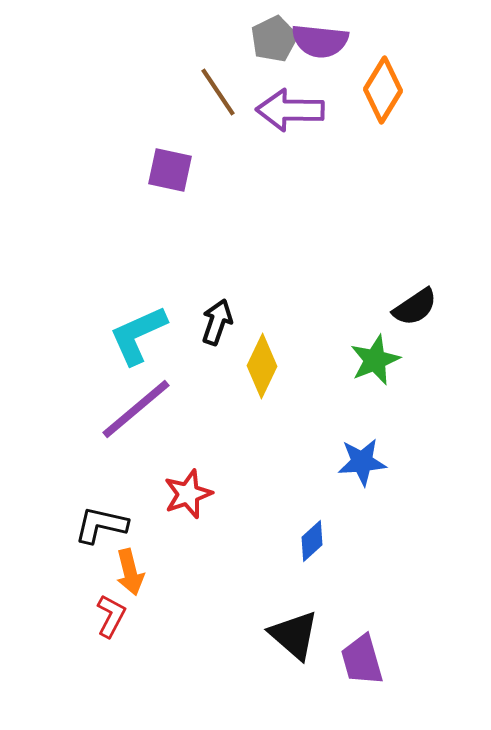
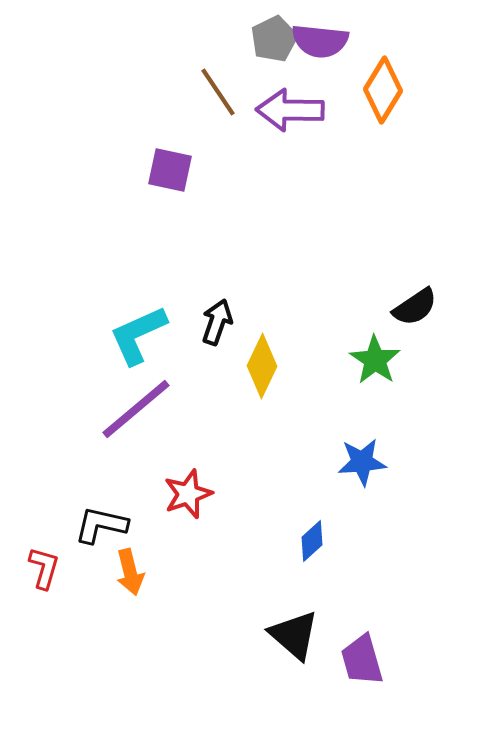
green star: rotated 15 degrees counterclockwise
red L-shape: moved 67 px left, 48 px up; rotated 12 degrees counterclockwise
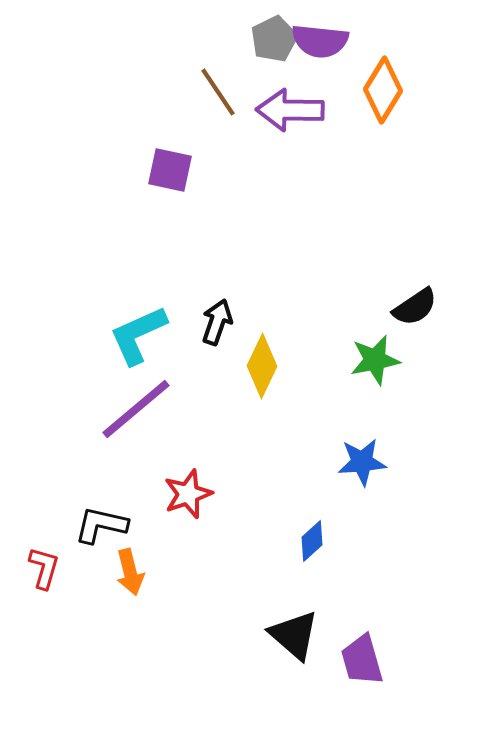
green star: rotated 27 degrees clockwise
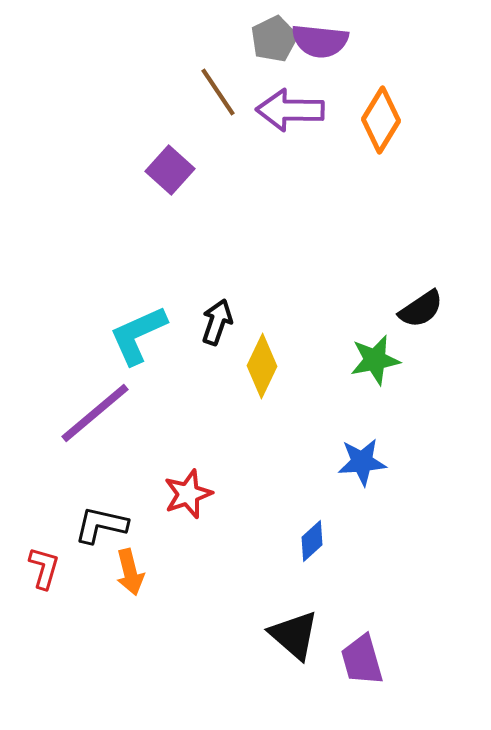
orange diamond: moved 2 px left, 30 px down
purple square: rotated 30 degrees clockwise
black semicircle: moved 6 px right, 2 px down
purple line: moved 41 px left, 4 px down
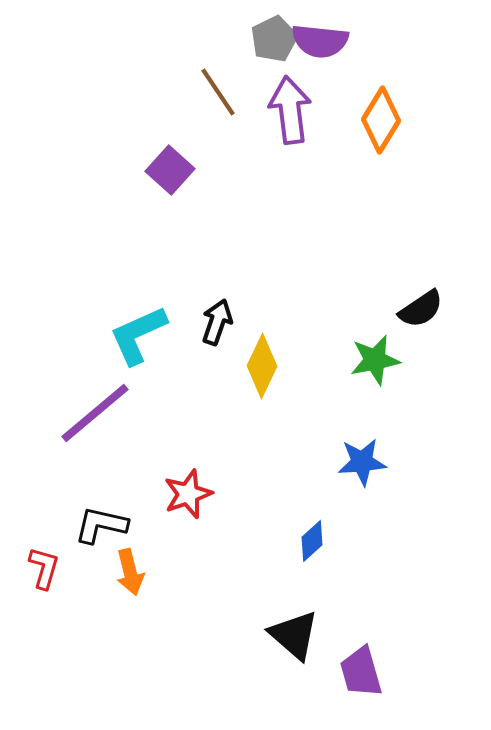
purple arrow: rotated 82 degrees clockwise
purple trapezoid: moved 1 px left, 12 px down
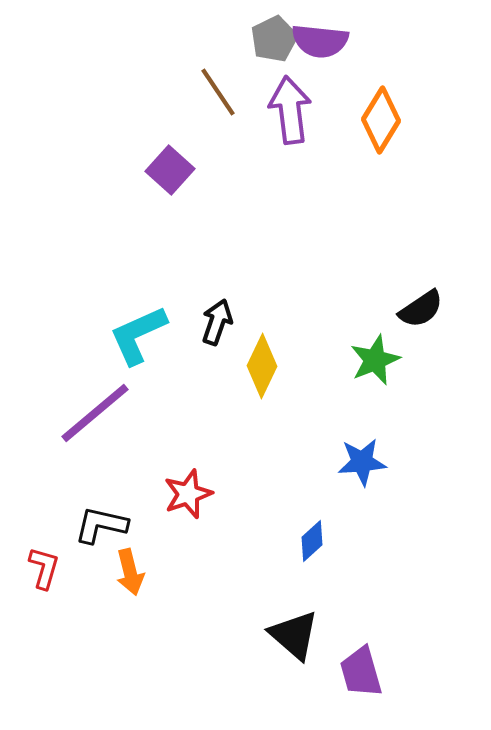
green star: rotated 12 degrees counterclockwise
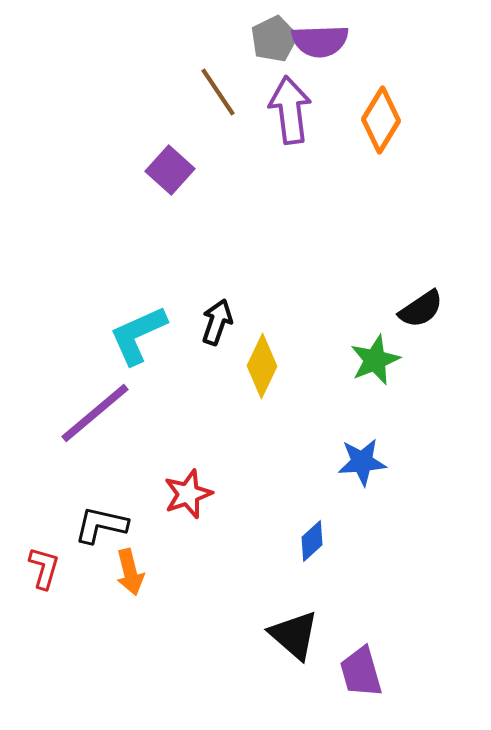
purple semicircle: rotated 8 degrees counterclockwise
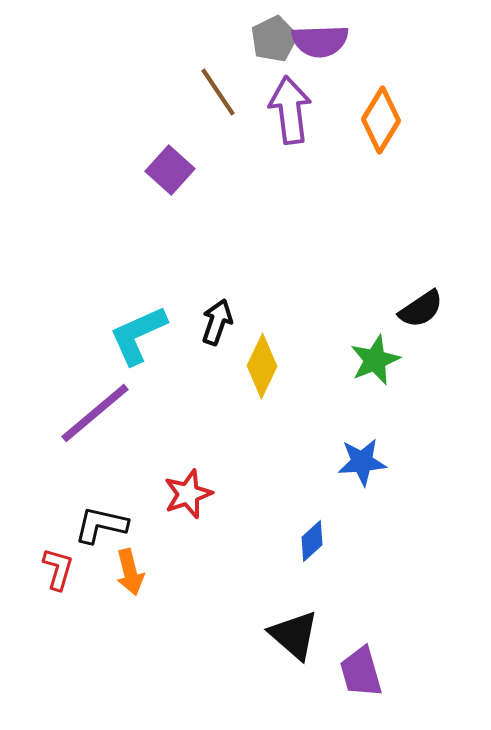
red L-shape: moved 14 px right, 1 px down
